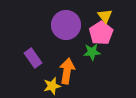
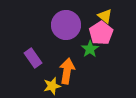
yellow triangle: rotated 14 degrees counterclockwise
green star: moved 2 px left, 3 px up; rotated 30 degrees counterclockwise
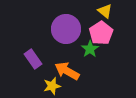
yellow triangle: moved 5 px up
purple circle: moved 4 px down
purple rectangle: moved 1 px down
orange arrow: rotated 70 degrees counterclockwise
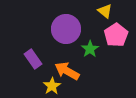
pink pentagon: moved 15 px right, 2 px down
yellow star: rotated 18 degrees counterclockwise
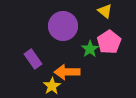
purple circle: moved 3 px left, 3 px up
pink pentagon: moved 7 px left, 7 px down
orange arrow: moved 1 px down; rotated 30 degrees counterclockwise
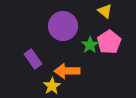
green star: moved 4 px up
orange arrow: moved 1 px up
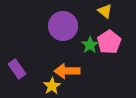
purple rectangle: moved 16 px left, 10 px down
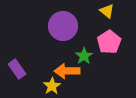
yellow triangle: moved 2 px right
green star: moved 6 px left, 11 px down
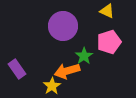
yellow triangle: rotated 14 degrees counterclockwise
pink pentagon: rotated 15 degrees clockwise
orange arrow: rotated 15 degrees counterclockwise
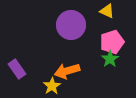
purple circle: moved 8 px right, 1 px up
pink pentagon: moved 3 px right
green star: moved 26 px right, 3 px down
